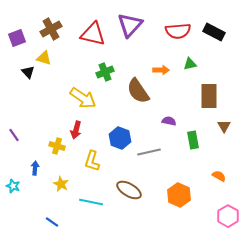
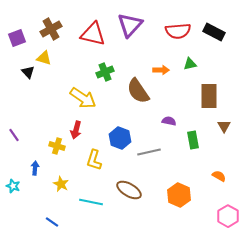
yellow L-shape: moved 2 px right, 1 px up
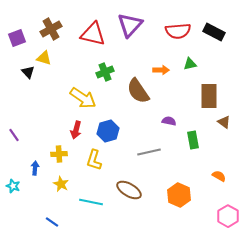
brown triangle: moved 4 px up; rotated 24 degrees counterclockwise
blue hexagon: moved 12 px left, 7 px up; rotated 25 degrees clockwise
yellow cross: moved 2 px right, 8 px down; rotated 21 degrees counterclockwise
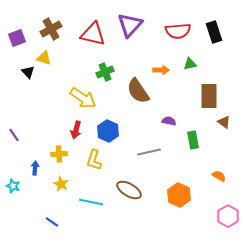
black rectangle: rotated 45 degrees clockwise
blue hexagon: rotated 20 degrees counterclockwise
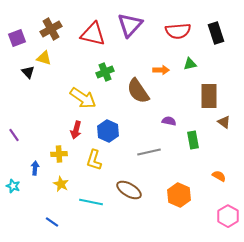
black rectangle: moved 2 px right, 1 px down
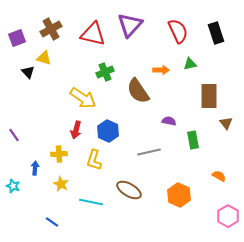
red semicircle: rotated 110 degrees counterclockwise
brown triangle: moved 2 px right, 1 px down; rotated 16 degrees clockwise
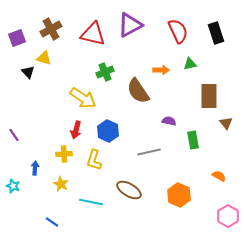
purple triangle: rotated 20 degrees clockwise
yellow cross: moved 5 px right
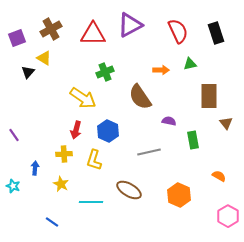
red triangle: rotated 12 degrees counterclockwise
yellow triangle: rotated 14 degrees clockwise
black triangle: rotated 24 degrees clockwise
brown semicircle: moved 2 px right, 6 px down
cyan line: rotated 10 degrees counterclockwise
